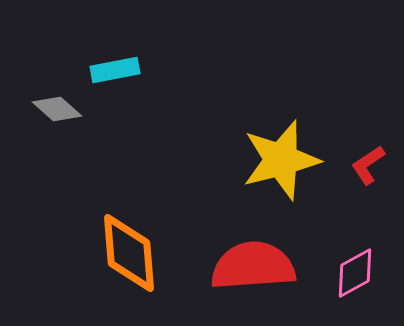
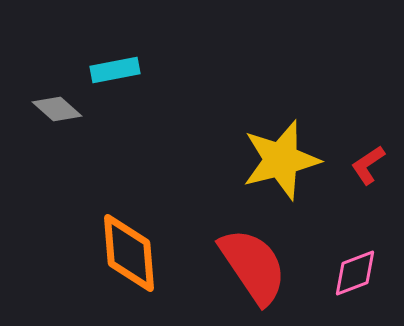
red semicircle: rotated 60 degrees clockwise
pink diamond: rotated 8 degrees clockwise
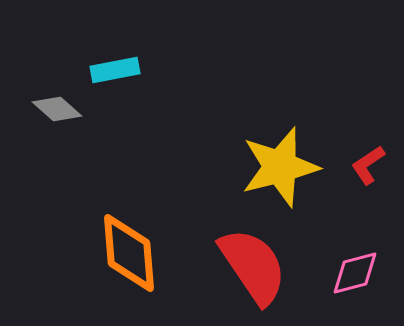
yellow star: moved 1 px left, 7 px down
pink diamond: rotated 6 degrees clockwise
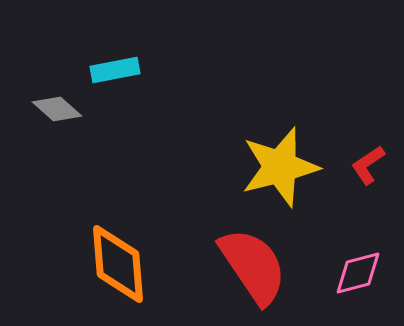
orange diamond: moved 11 px left, 11 px down
pink diamond: moved 3 px right
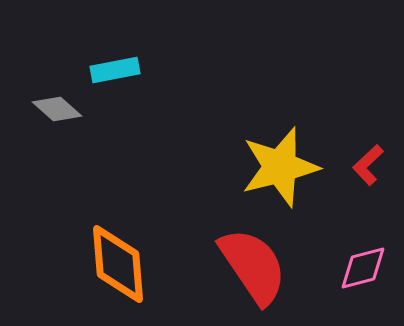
red L-shape: rotated 9 degrees counterclockwise
pink diamond: moved 5 px right, 5 px up
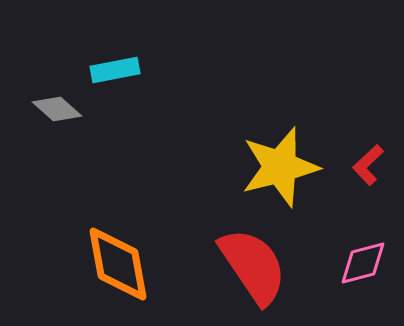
orange diamond: rotated 6 degrees counterclockwise
pink diamond: moved 5 px up
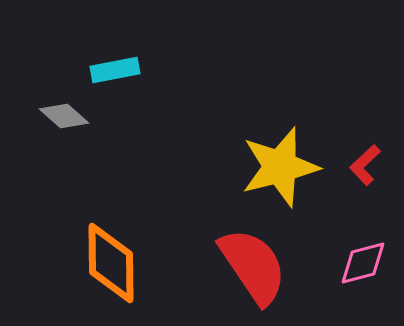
gray diamond: moved 7 px right, 7 px down
red L-shape: moved 3 px left
orange diamond: moved 7 px left, 1 px up; rotated 10 degrees clockwise
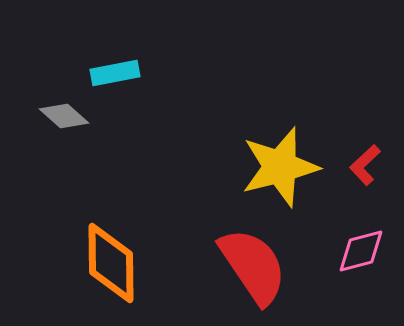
cyan rectangle: moved 3 px down
pink diamond: moved 2 px left, 12 px up
